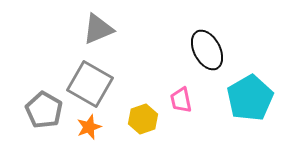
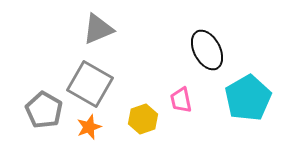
cyan pentagon: moved 2 px left
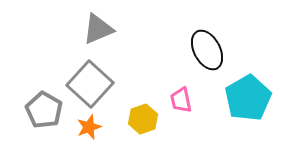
gray square: rotated 12 degrees clockwise
